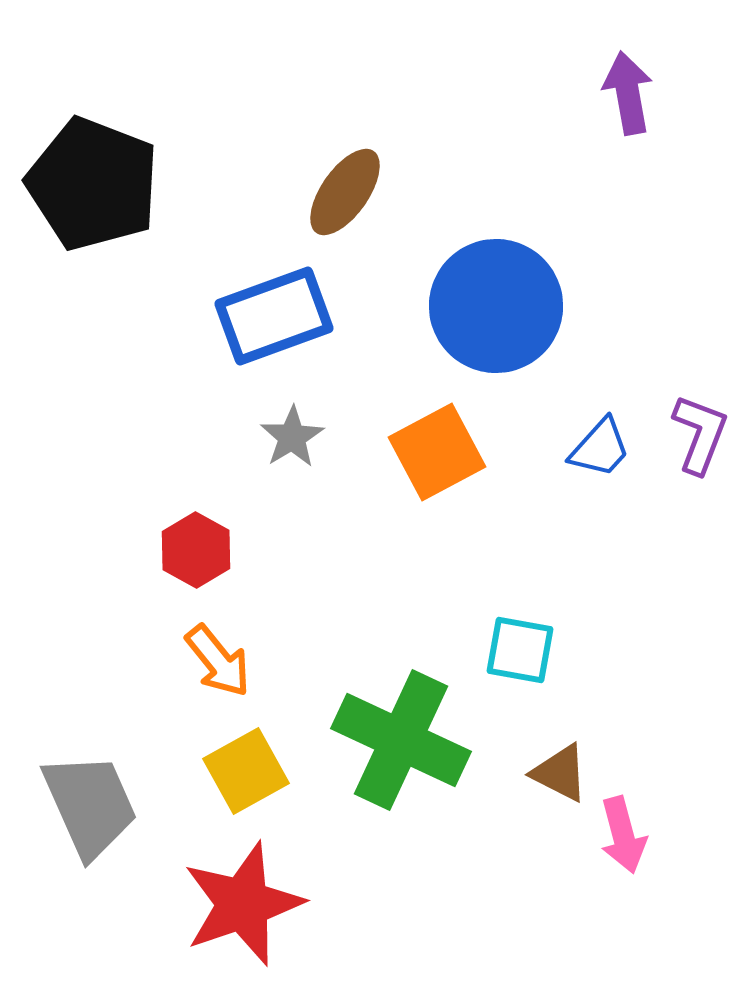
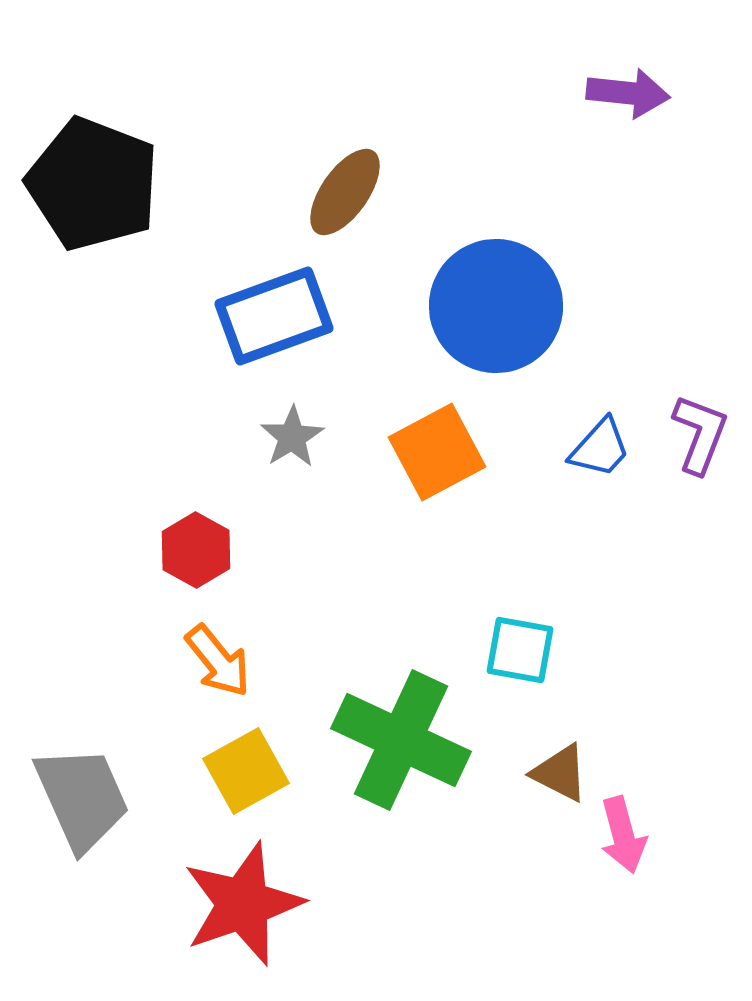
purple arrow: rotated 106 degrees clockwise
gray trapezoid: moved 8 px left, 7 px up
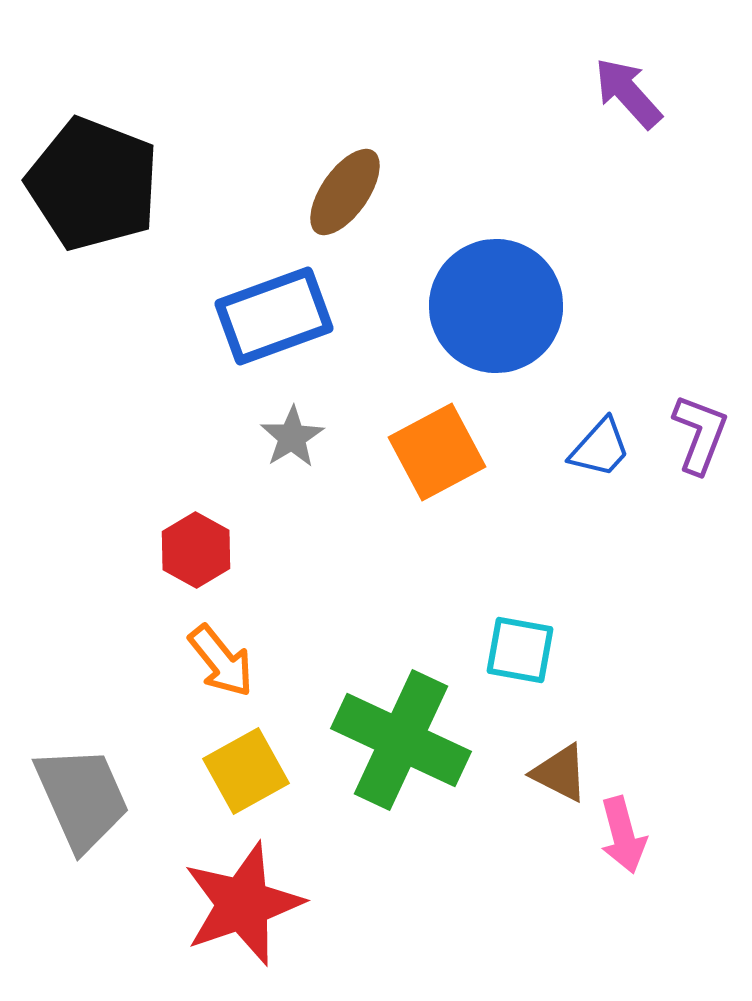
purple arrow: rotated 138 degrees counterclockwise
orange arrow: moved 3 px right
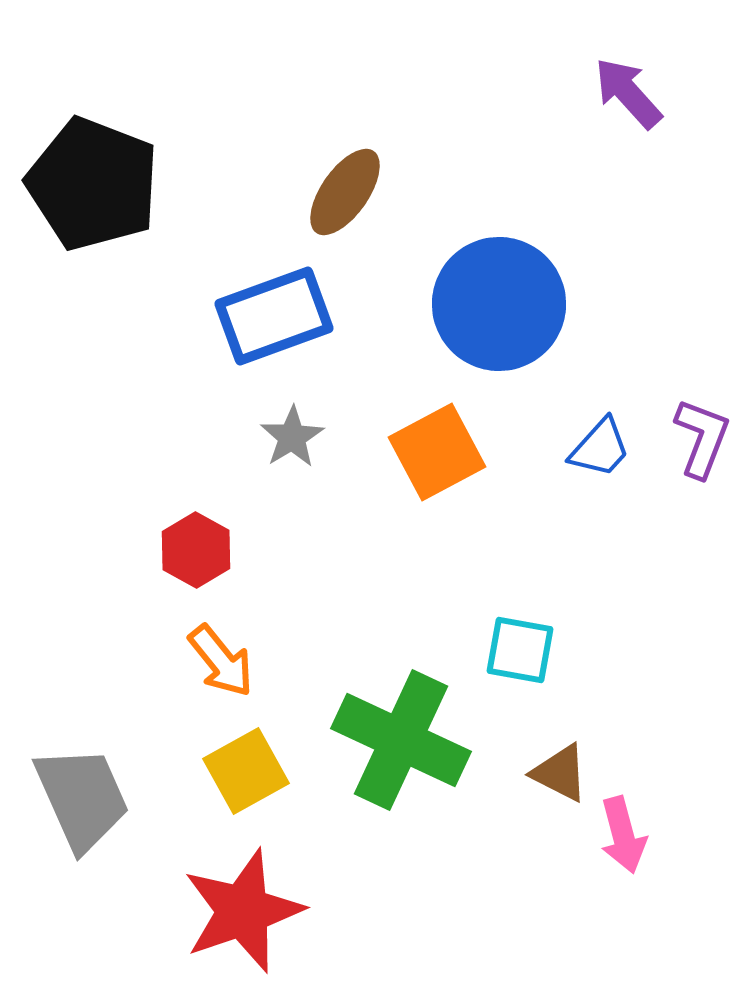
blue circle: moved 3 px right, 2 px up
purple L-shape: moved 2 px right, 4 px down
red star: moved 7 px down
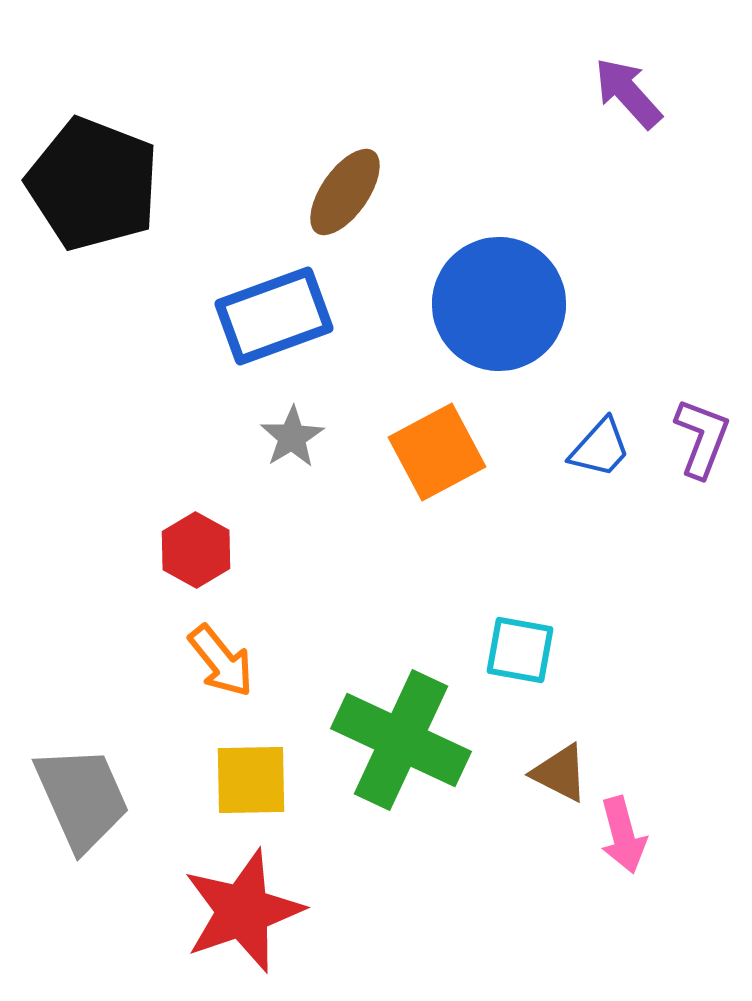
yellow square: moved 5 px right, 9 px down; rotated 28 degrees clockwise
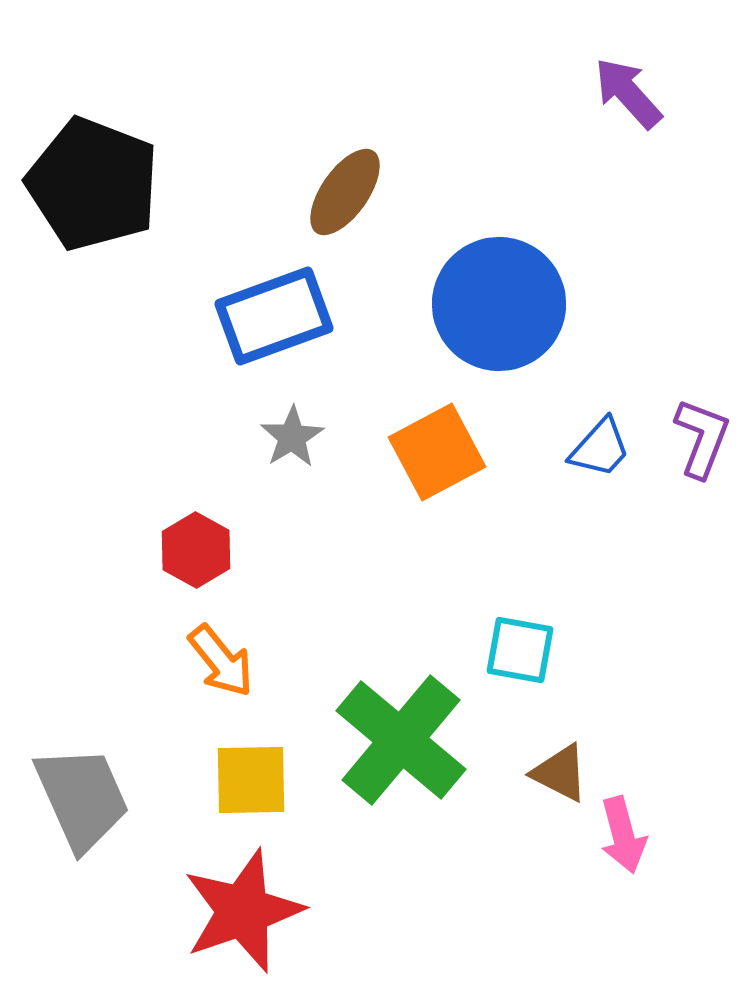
green cross: rotated 15 degrees clockwise
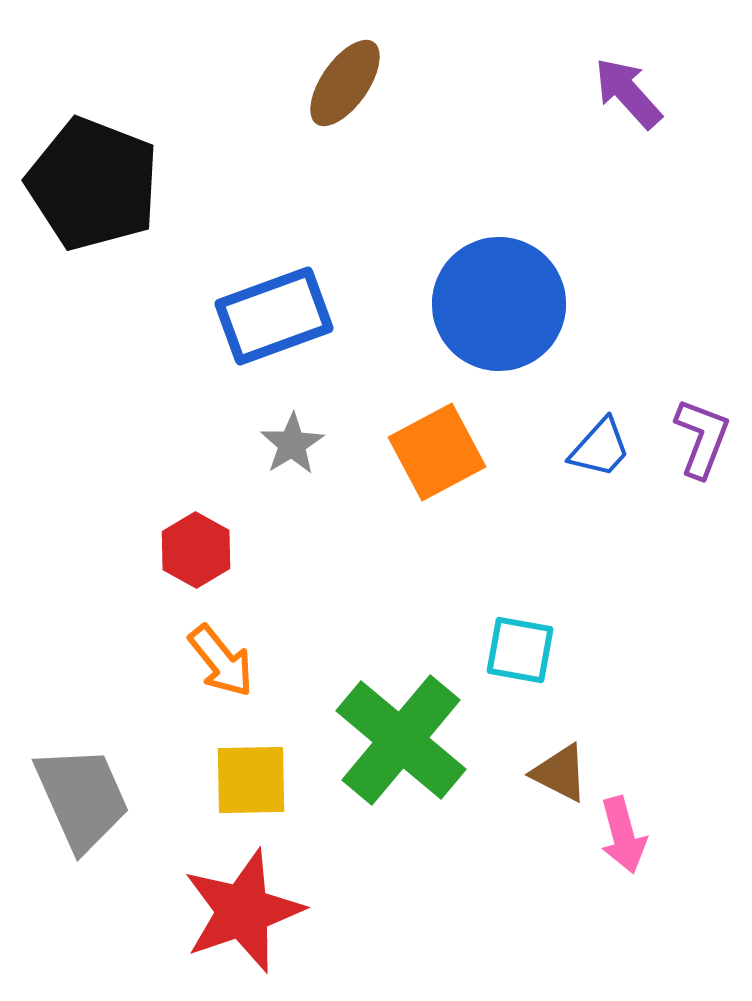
brown ellipse: moved 109 px up
gray star: moved 7 px down
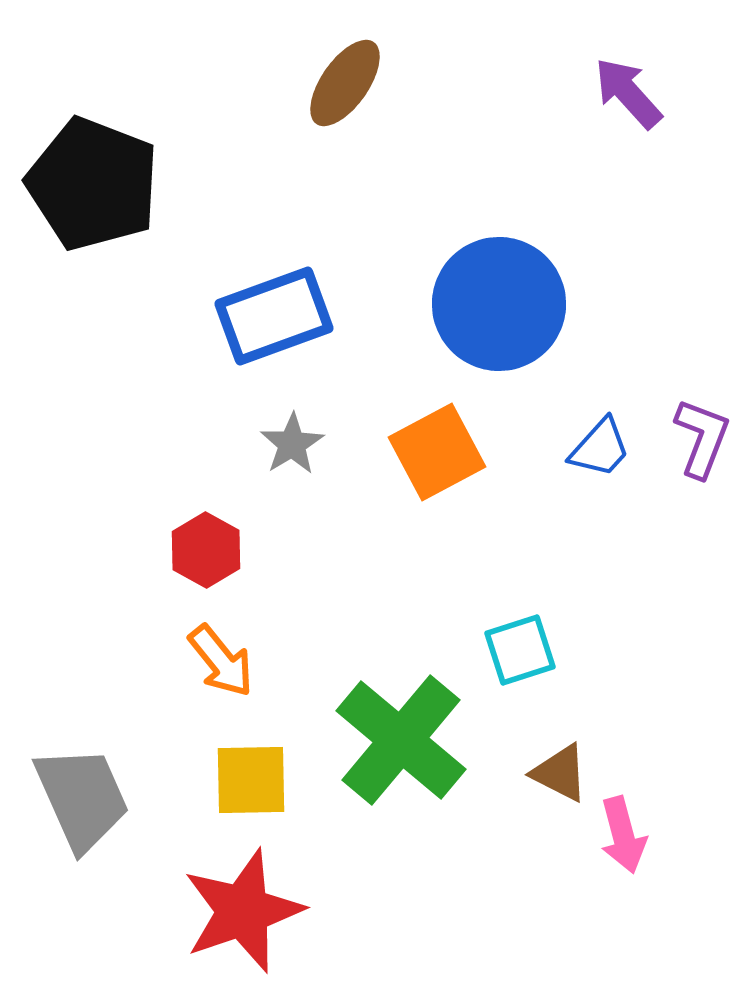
red hexagon: moved 10 px right
cyan square: rotated 28 degrees counterclockwise
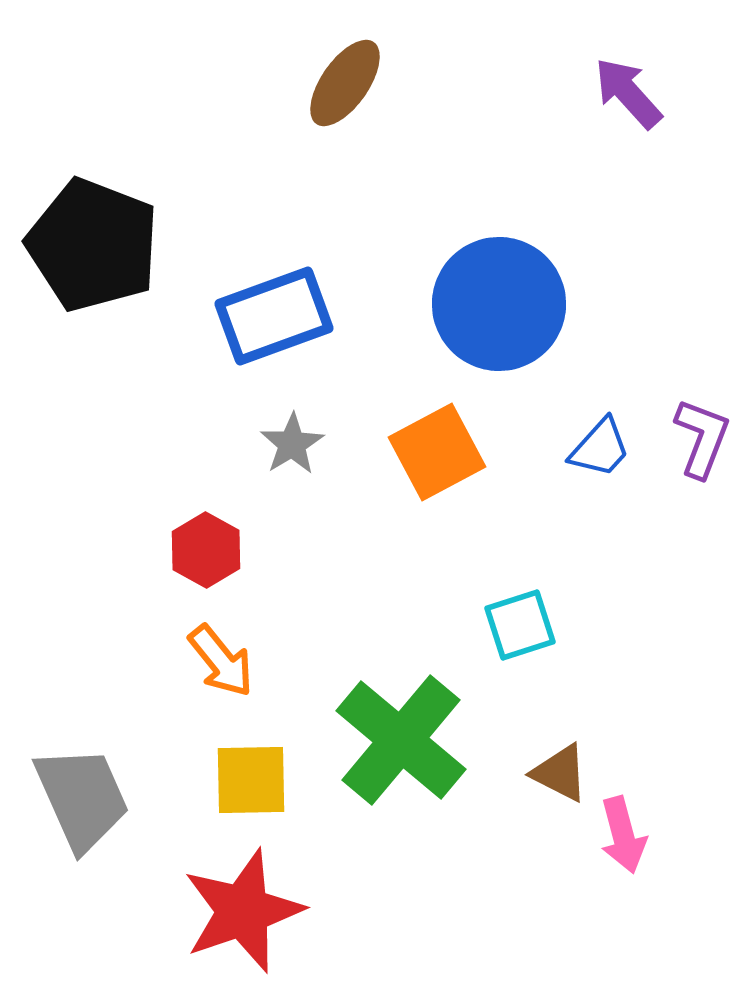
black pentagon: moved 61 px down
cyan square: moved 25 px up
